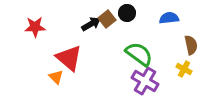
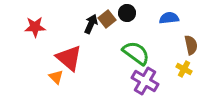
black arrow: rotated 36 degrees counterclockwise
green semicircle: moved 3 px left, 1 px up
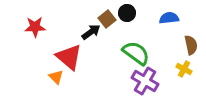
black arrow: moved 8 px down; rotated 30 degrees clockwise
red triangle: moved 1 px up
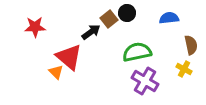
brown square: moved 2 px right
green semicircle: moved 1 px right, 1 px up; rotated 48 degrees counterclockwise
orange triangle: moved 5 px up
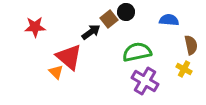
black circle: moved 1 px left, 1 px up
blue semicircle: moved 2 px down; rotated 12 degrees clockwise
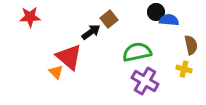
black circle: moved 30 px right
red star: moved 5 px left, 10 px up
yellow cross: rotated 14 degrees counterclockwise
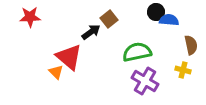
yellow cross: moved 1 px left, 1 px down
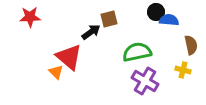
brown square: rotated 24 degrees clockwise
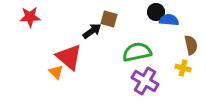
brown square: rotated 30 degrees clockwise
black arrow: moved 1 px right, 1 px up
yellow cross: moved 2 px up
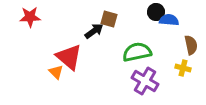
black arrow: moved 2 px right
